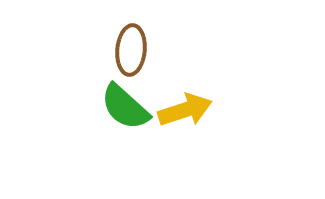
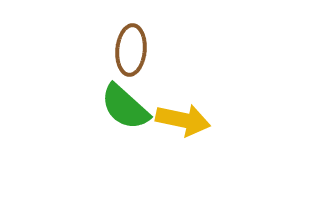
yellow arrow: moved 2 px left, 10 px down; rotated 30 degrees clockwise
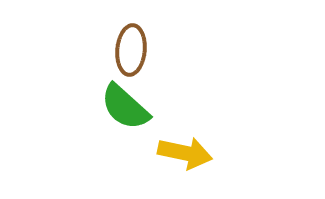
yellow arrow: moved 2 px right, 33 px down
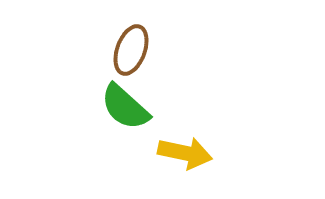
brown ellipse: rotated 15 degrees clockwise
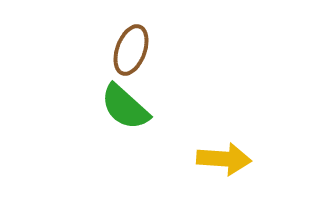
yellow arrow: moved 39 px right, 6 px down; rotated 8 degrees counterclockwise
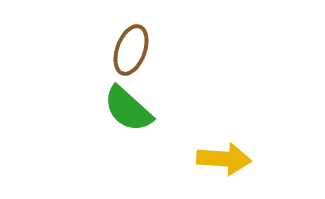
green semicircle: moved 3 px right, 2 px down
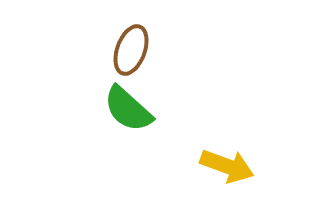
yellow arrow: moved 3 px right, 7 px down; rotated 16 degrees clockwise
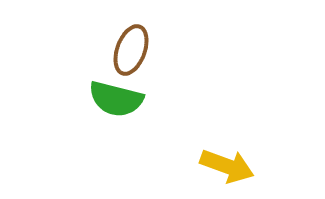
green semicircle: moved 12 px left, 10 px up; rotated 28 degrees counterclockwise
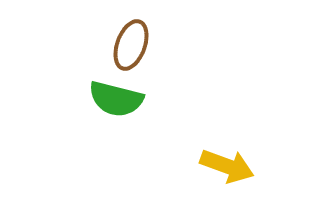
brown ellipse: moved 5 px up
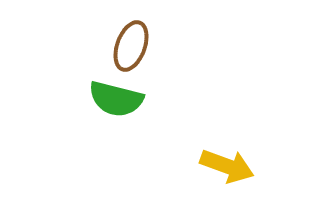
brown ellipse: moved 1 px down
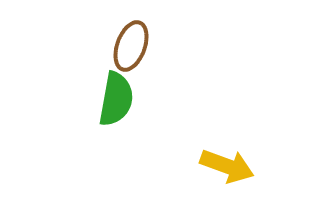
green semicircle: rotated 94 degrees counterclockwise
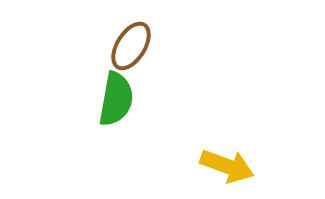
brown ellipse: rotated 12 degrees clockwise
